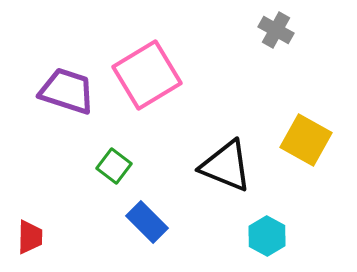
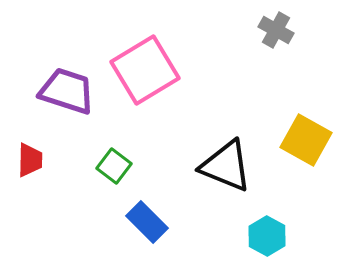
pink square: moved 2 px left, 5 px up
red trapezoid: moved 77 px up
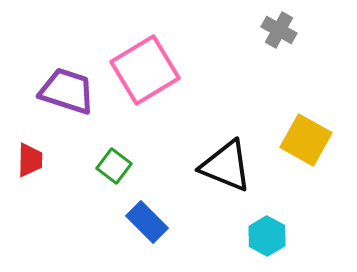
gray cross: moved 3 px right
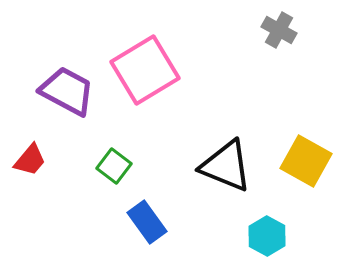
purple trapezoid: rotated 10 degrees clockwise
yellow square: moved 21 px down
red trapezoid: rotated 39 degrees clockwise
blue rectangle: rotated 9 degrees clockwise
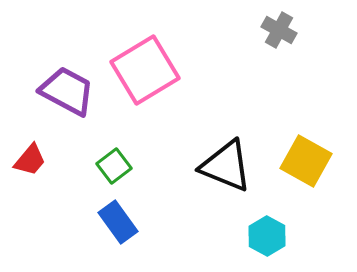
green square: rotated 16 degrees clockwise
blue rectangle: moved 29 px left
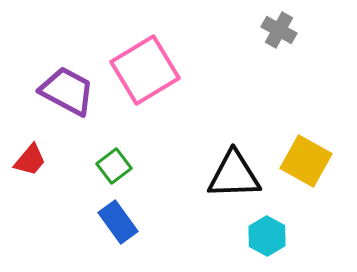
black triangle: moved 8 px right, 9 px down; rotated 24 degrees counterclockwise
